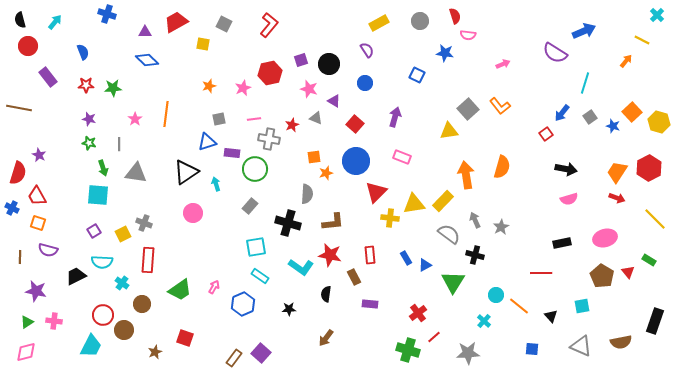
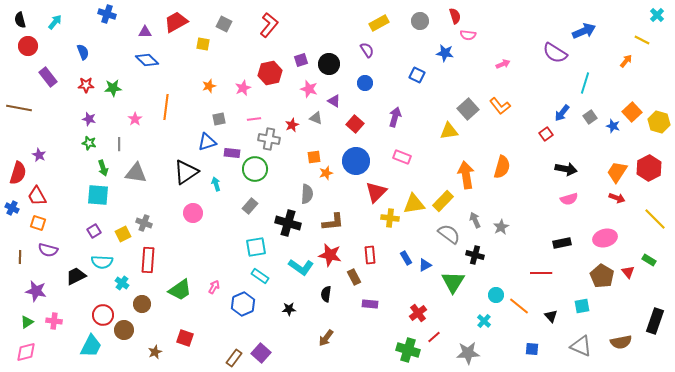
orange line at (166, 114): moved 7 px up
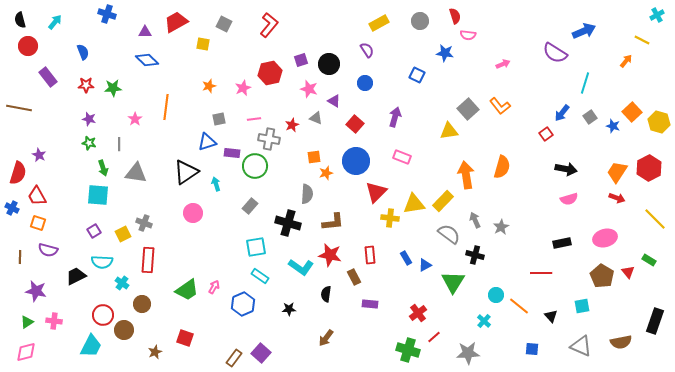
cyan cross at (657, 15): rotated 16 degrees clockwise
green circle at (255, 169): moved 3 px up
green trapezoid at (180, 290): moved 7 px right
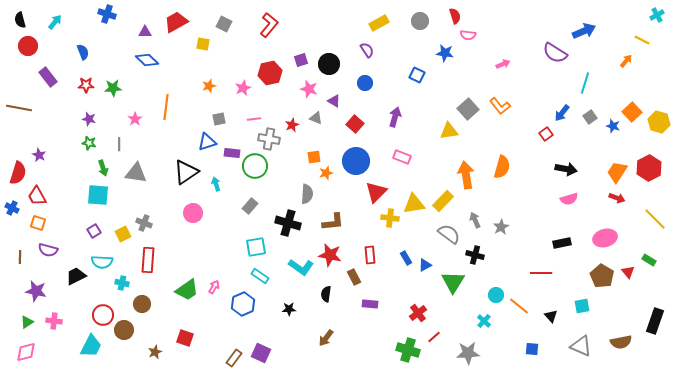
cyan cross at (122, 283): rotated 24 degrees counterclockwise
purple square at (261, 353): rotated 18 degrees counterclockwise
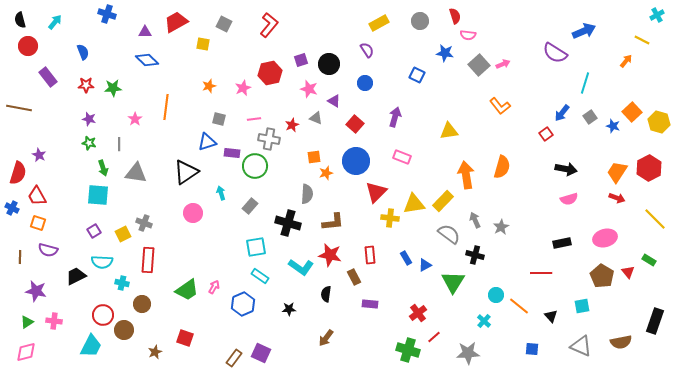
gray square at (468, 109): moved 11 px right, 44 px up
gray square at (219, 119): rotated 24 degrees clockwise
cyan arrow at (216, 184): moved 5 px right, 9 px down
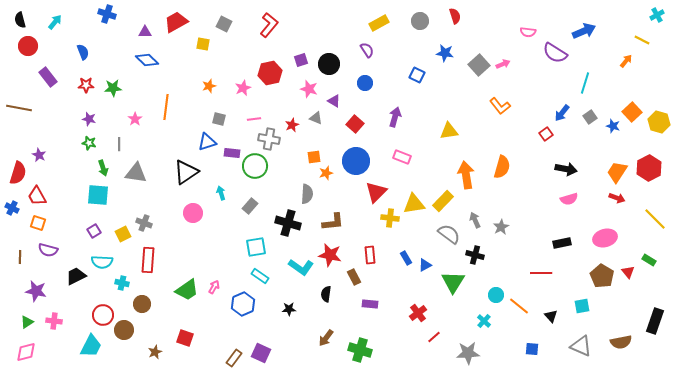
pink semicircle at (468, 35): moved 60 px right, 3 px up
green cross at (408, 350): moved 48 px left
